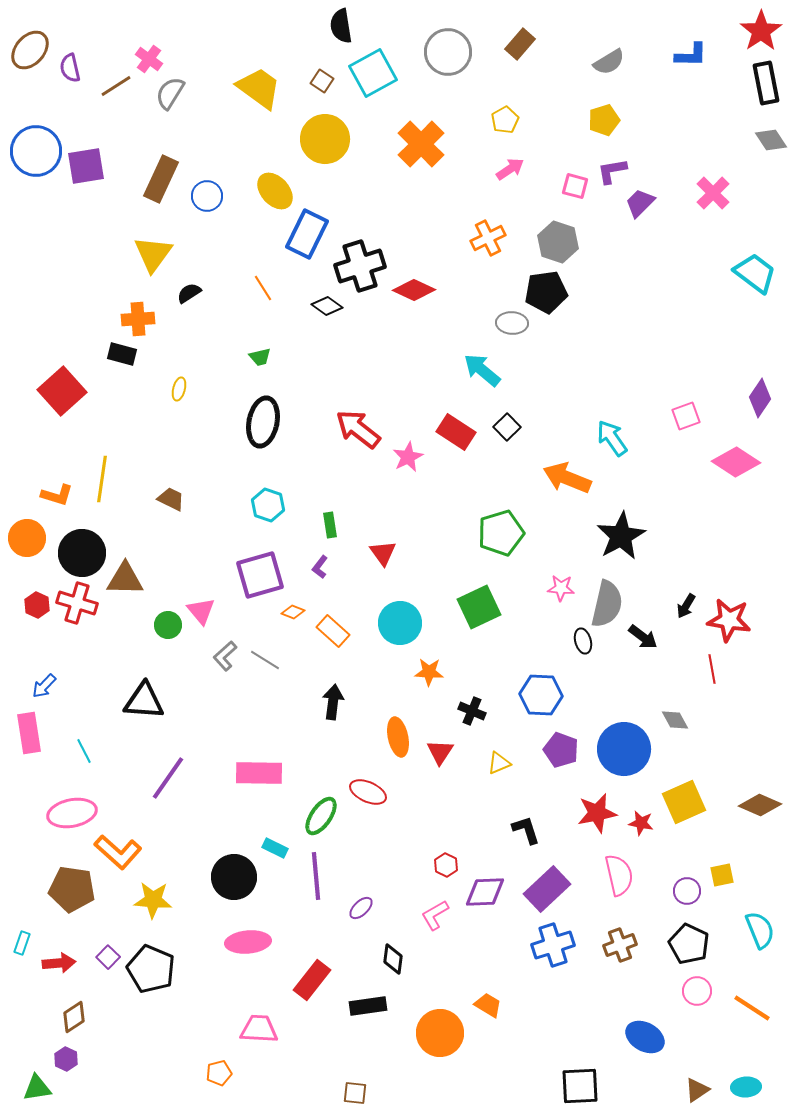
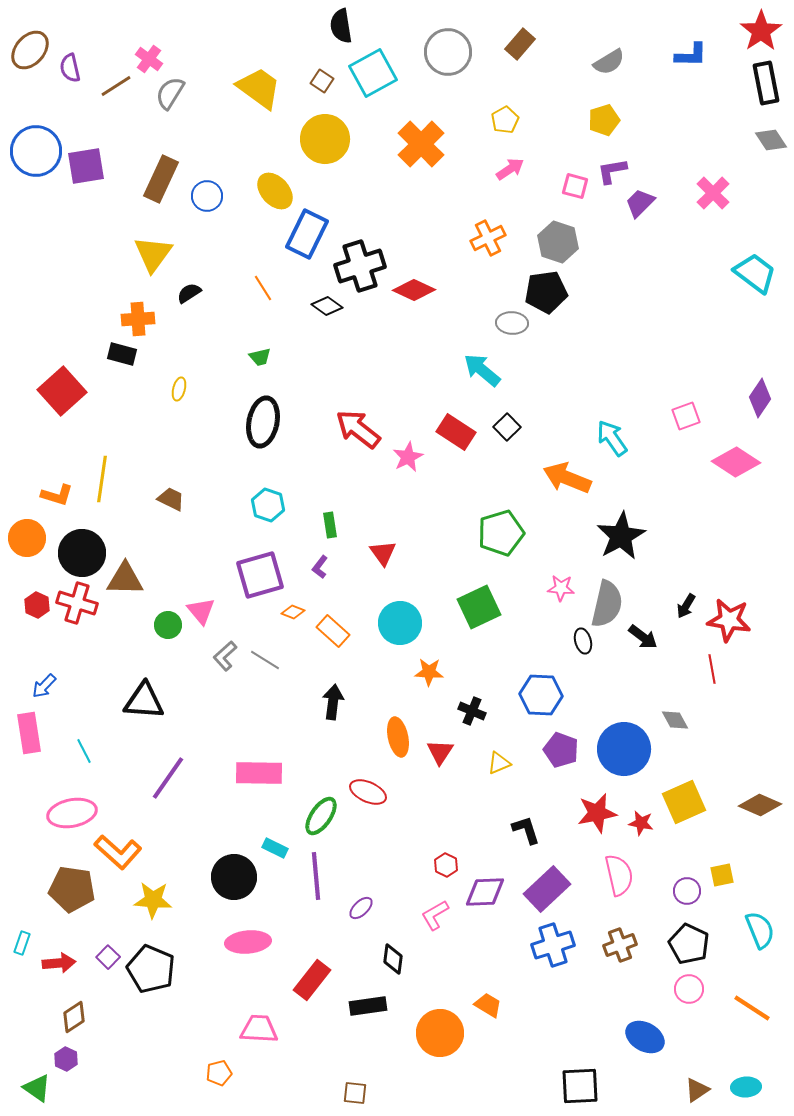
pink circle at (697, 991): moved 8 px left, 2 px up
green triangle at (37, 1088): rotated 44 degrees clockwise
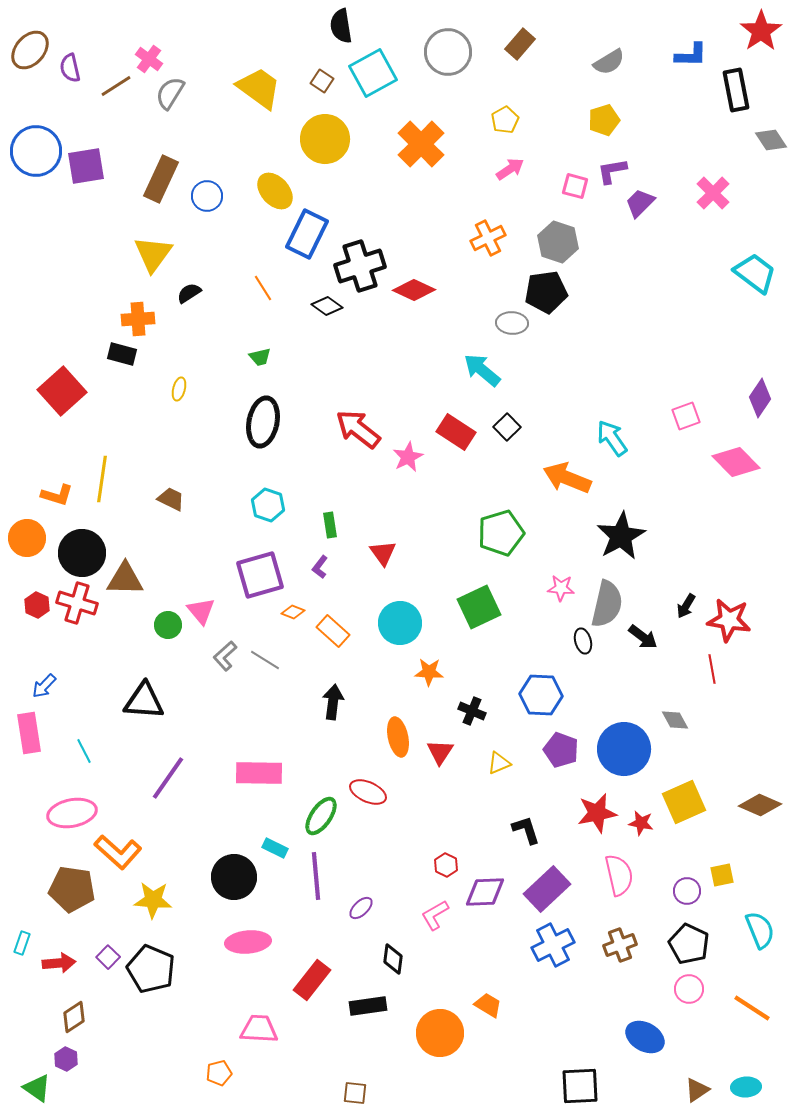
black rectangle at (766, 83): moved 30 px left, 7 px down
pink diamond at (736, 462): rotated 12 degrees clockwise
blue cross at (553, 945): rotated 9 degrees counterclockwise
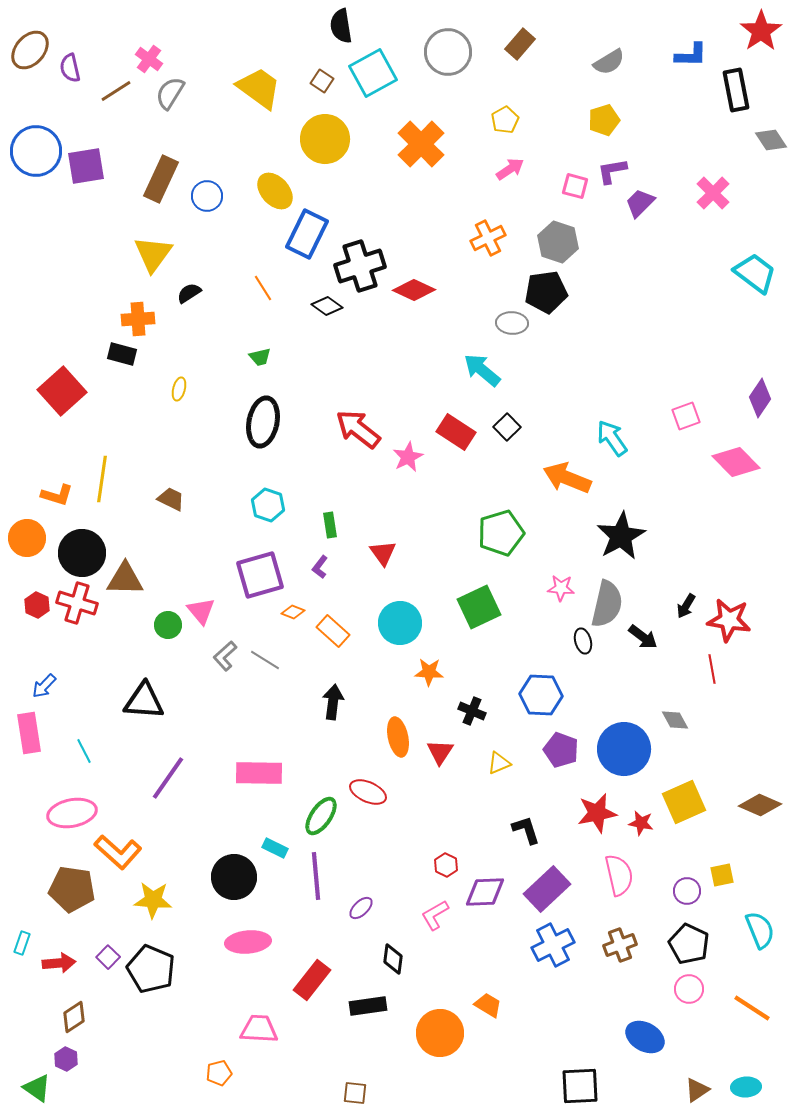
brown line at (116, 86): moved 5 px down
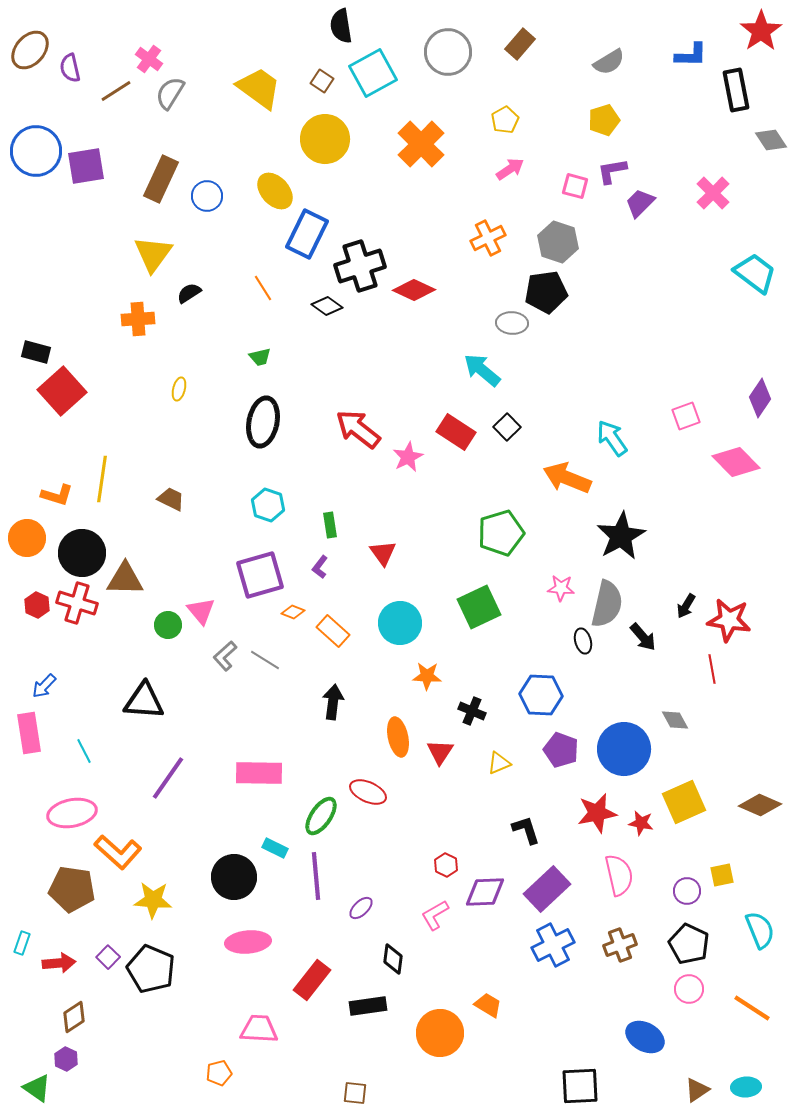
black rectangle at (122, 354): moved 86 px left, 2 px up
black arrow at (643, 637): rotated 12 degrees clockwise
orange star at (429, 672): moved 2 px left, 4 px down
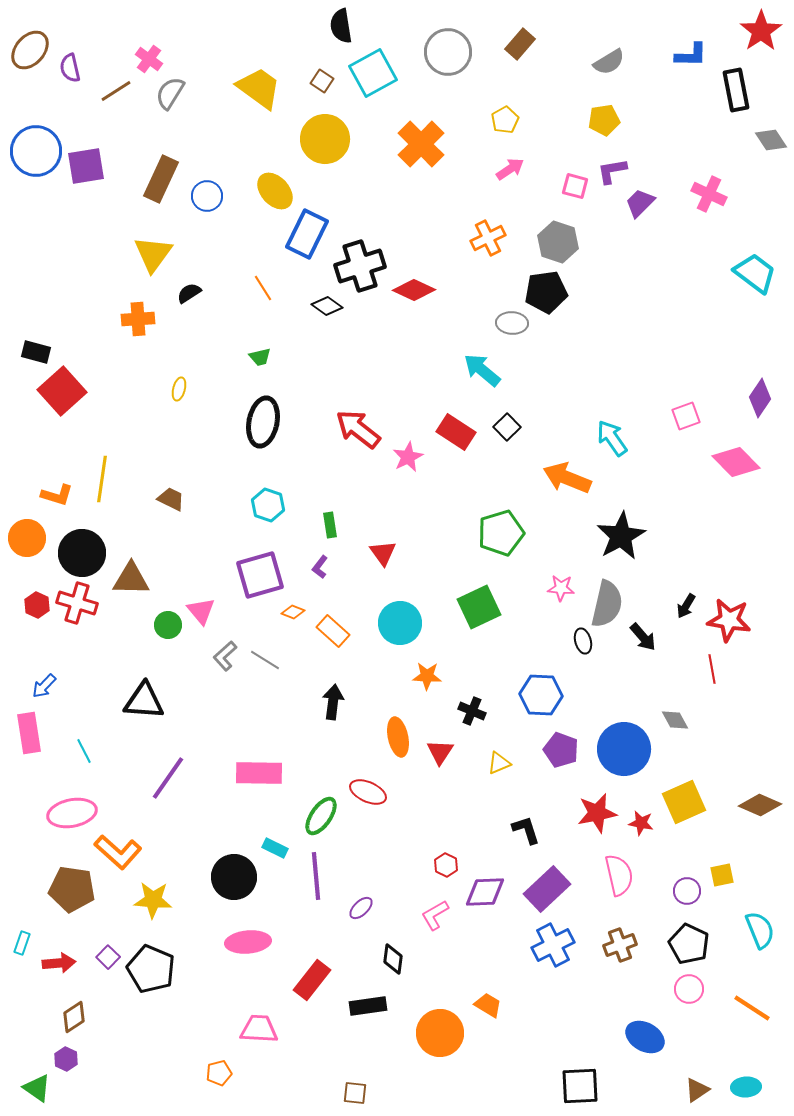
yellow pentagon at (604, 120): rotated 8 degrees clockwise
pink cross at (713, 193): moved 4 px left, 1 px down; rotated 20 degrees counterclockwise
brown triangle at (125, 579): moved 6 px right
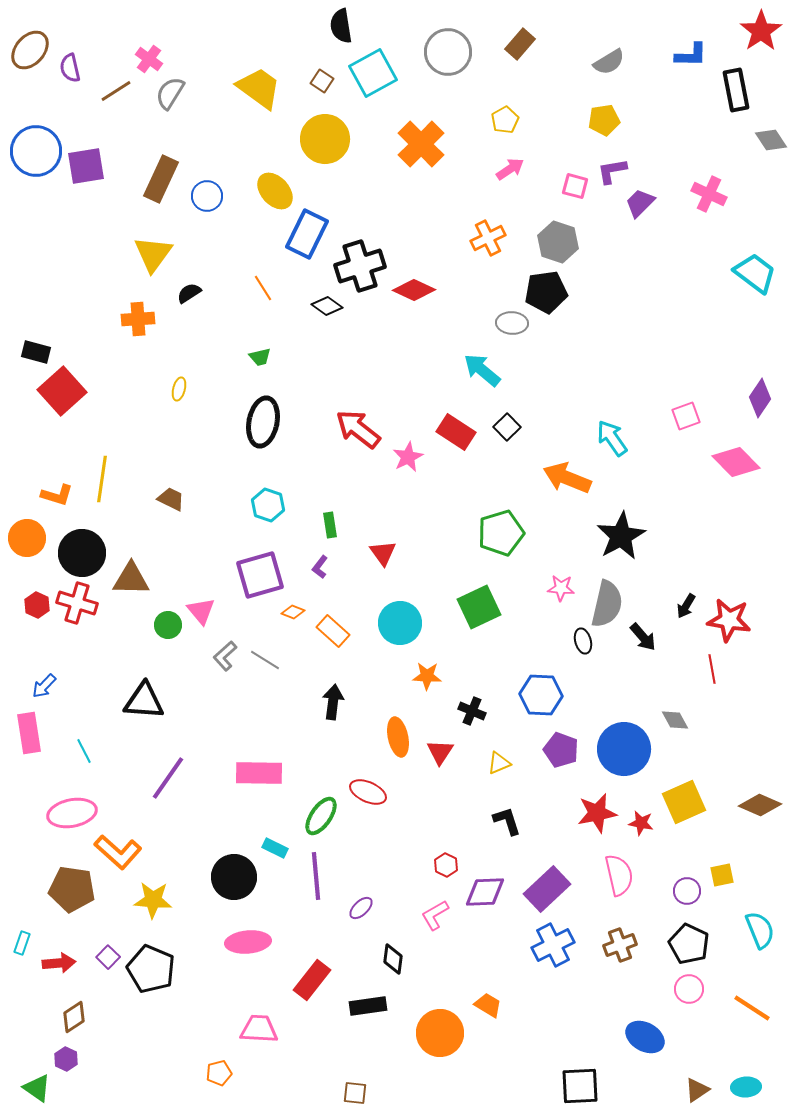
black L-shape at (526, 830): moved 19 px left, 9 px up
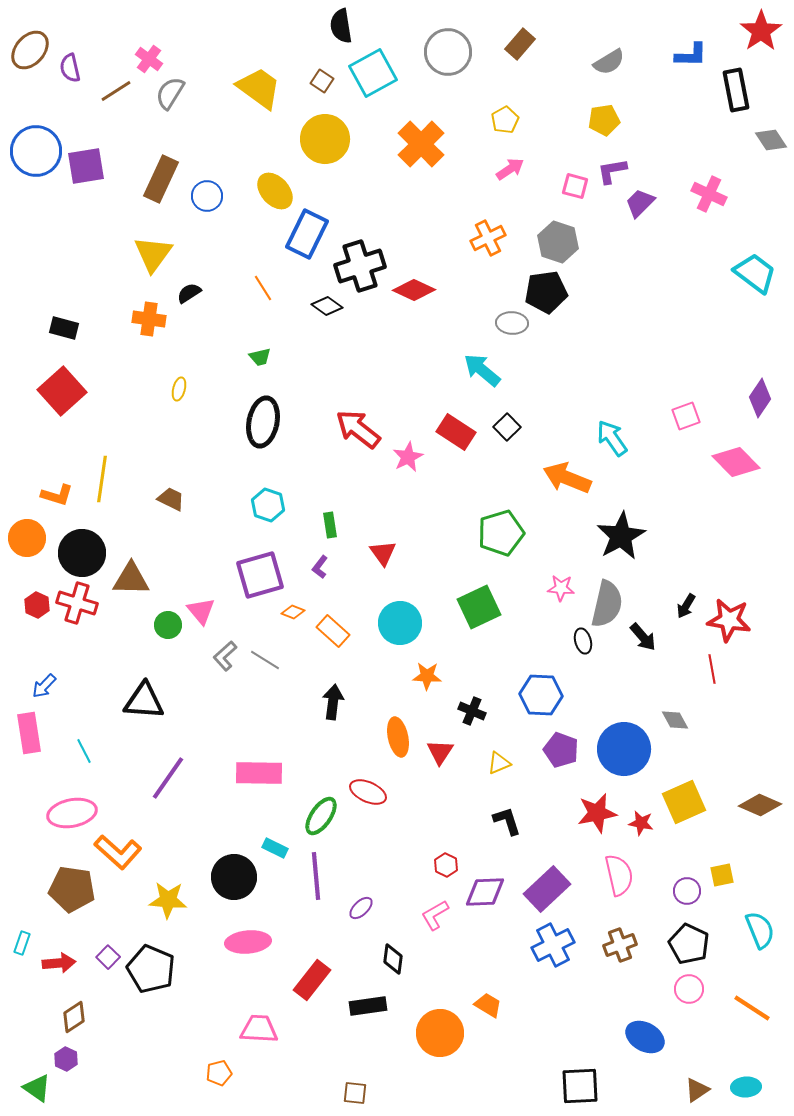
orange cross at (138, 319): moved 11 px right; rotated 12 degrees clockwise
black rectangle at (36, 352): moved 28 px right, 24 px up
yellow star at (153, 900): moved 15 px right
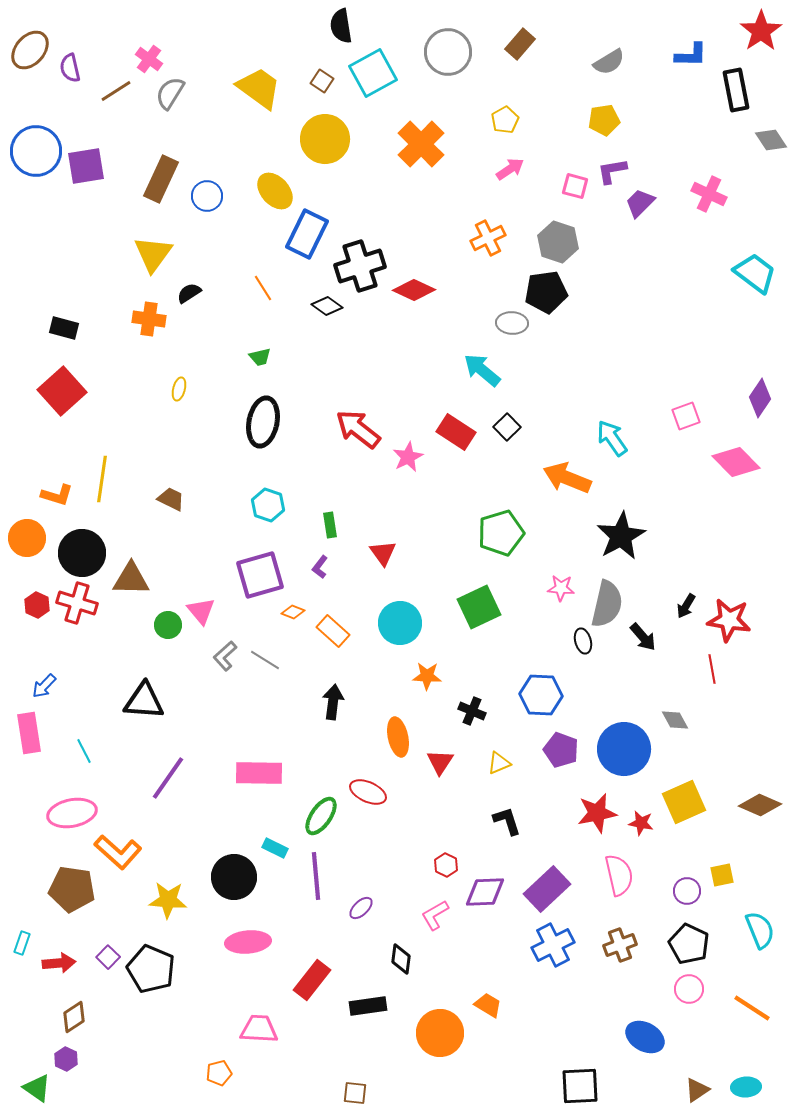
red triangle at (440, 752): moved 10 px down
black diamond at (393, 959): moved 8 px right
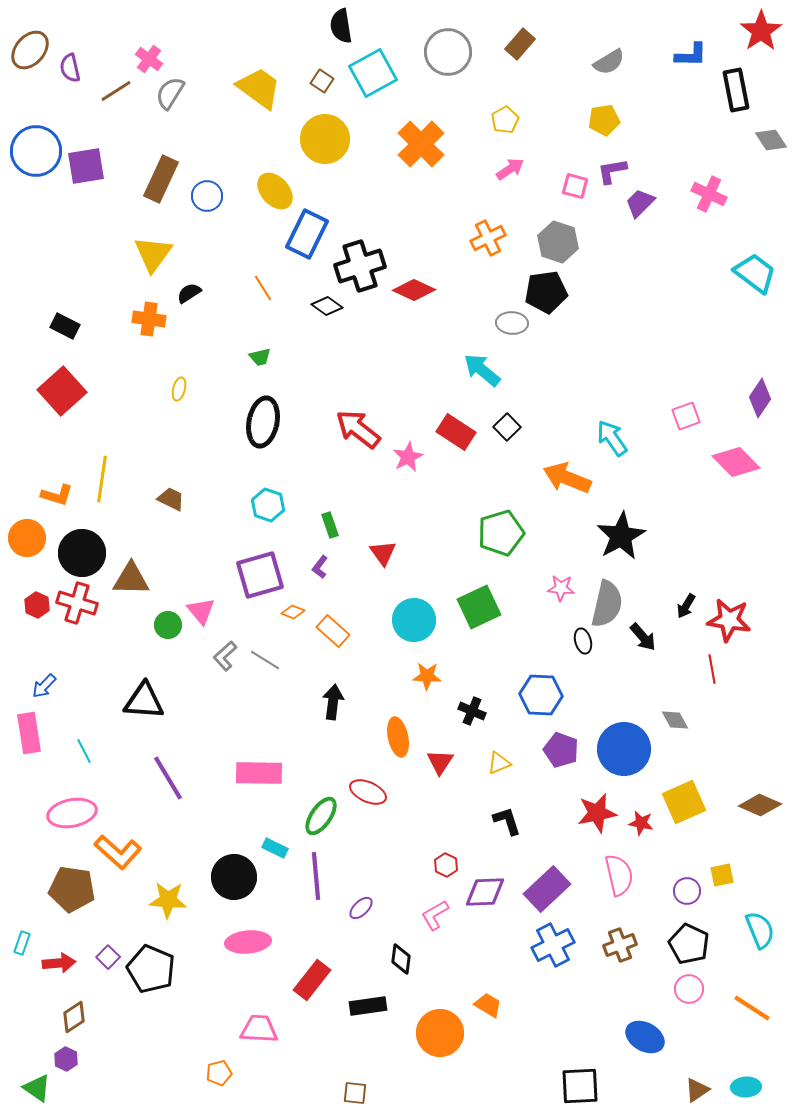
black rectangle at (64, 328): moved 1 px right, 2 px up; rotated 12 degrees clockwise
green rectangle at (330, 525): rotated 10 degrees counterclockwise
cyan circle at (400, 623): moved 14 px right, 3 px up
purple line at (168, 778): rotated 66 degrees counterclockwise
